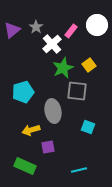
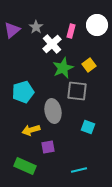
pink rectangle: rotated 24 degrees counterclockwise
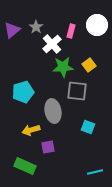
green star: moved 1 px up; rotated 20 degrees clockwise
cyan line: moved 16 px right, 2 px down
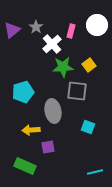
yellow arrow: rotated 12 degrees clockwise
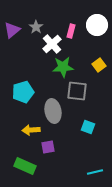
yellow square: moved 10 px right
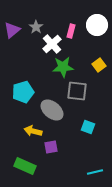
gray ellipse: moved 1 px left, 1 px up; rotated 40 degrees counterclockwise
yellow arrow: moved 2 px right, 1 px down; rotated 18 degrees clockwise
purple square: moved 3 px right
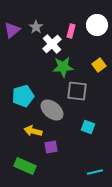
cyan pentagon: moved 4 px down
